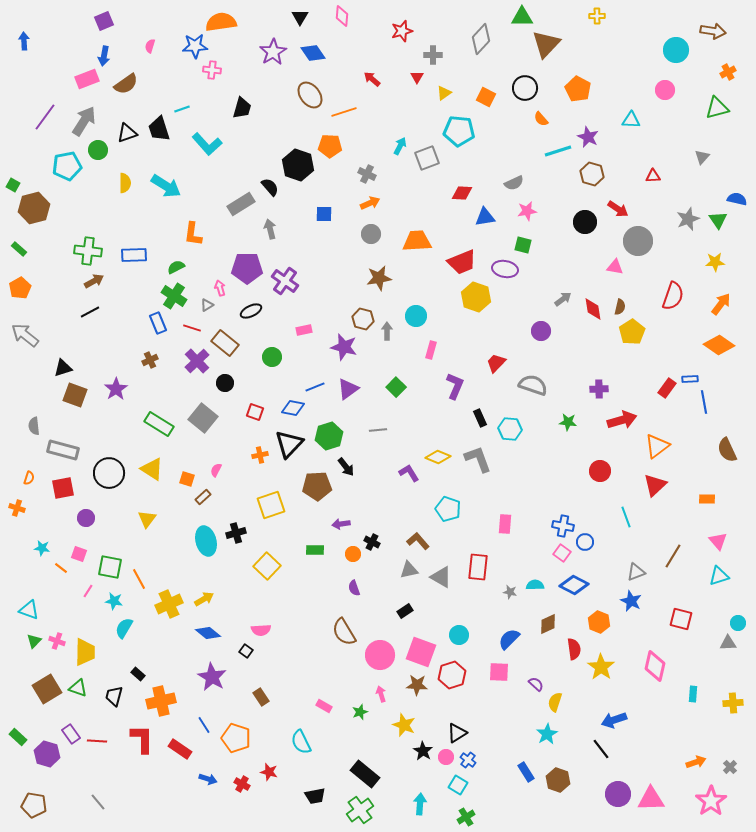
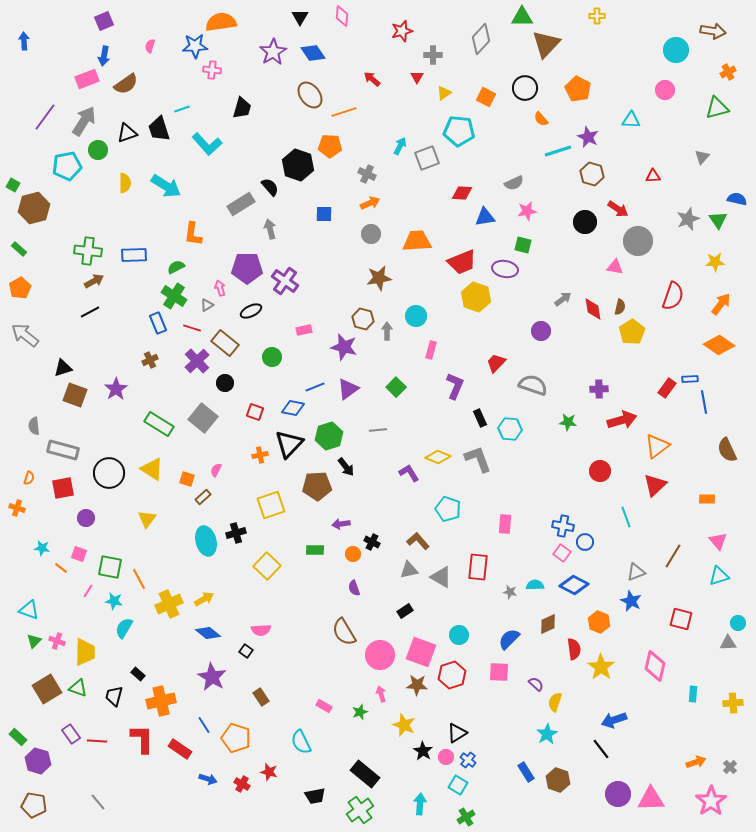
purple hexagon at (47, 754): moved 9 px left, 7 px down
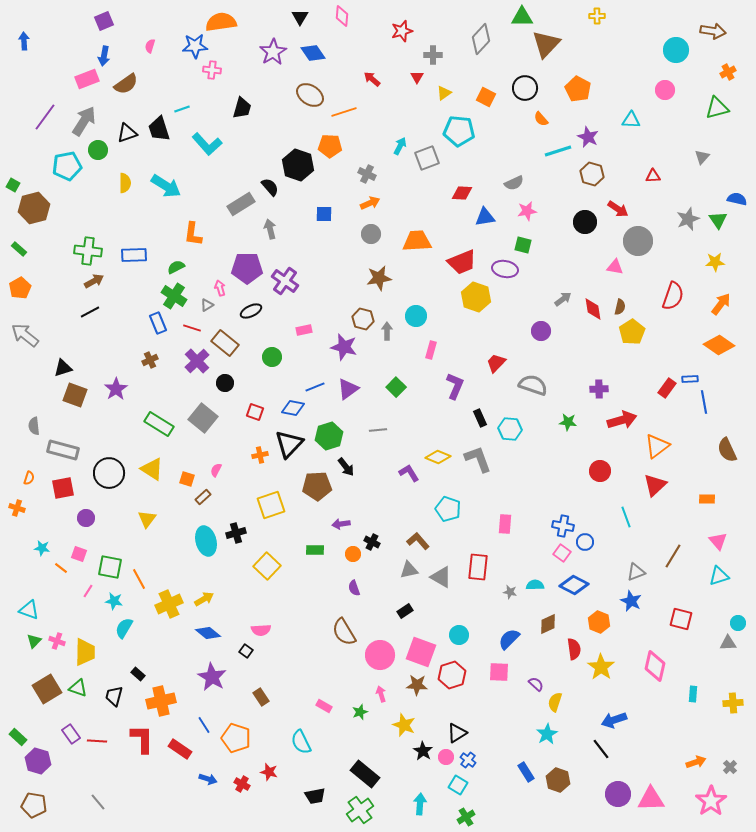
brown ellipse at (310, 95): rotated 20 degrees counterclockwise
